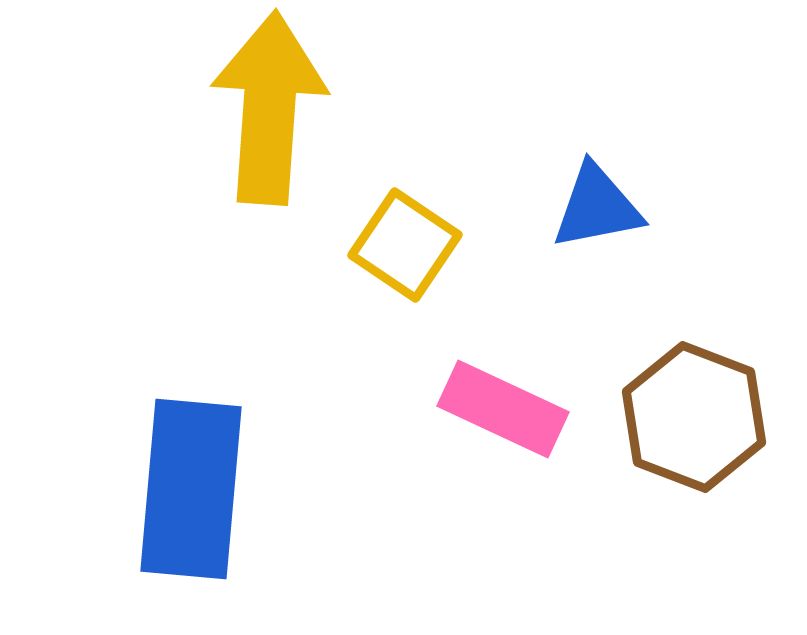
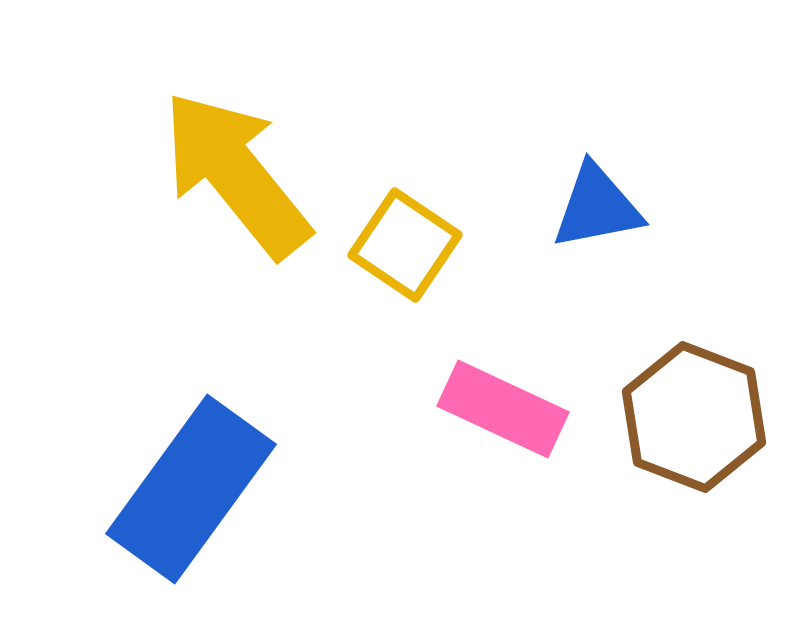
yellow arrow: moved 33 px left, 66 px down; rotated 43 degrees counterclockwise
blue rectangle: rotated 31 degrees clockwise
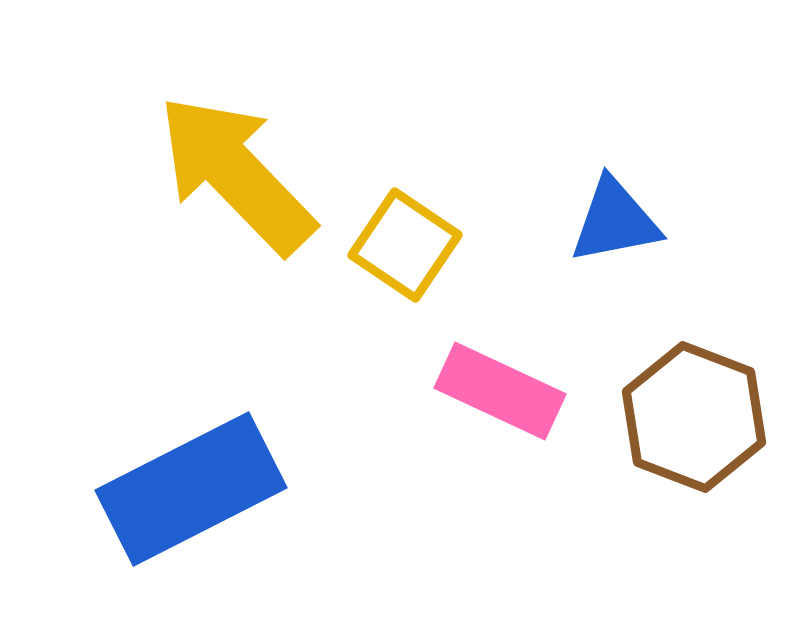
yellow arrow: rotated 5 degrees counterclockwise
blue triangle: moved 18 px right, 14 px down
pink rectangle: moved 3 px left, 18 px up
blue rectangle: rotated 27 degrees clockwise
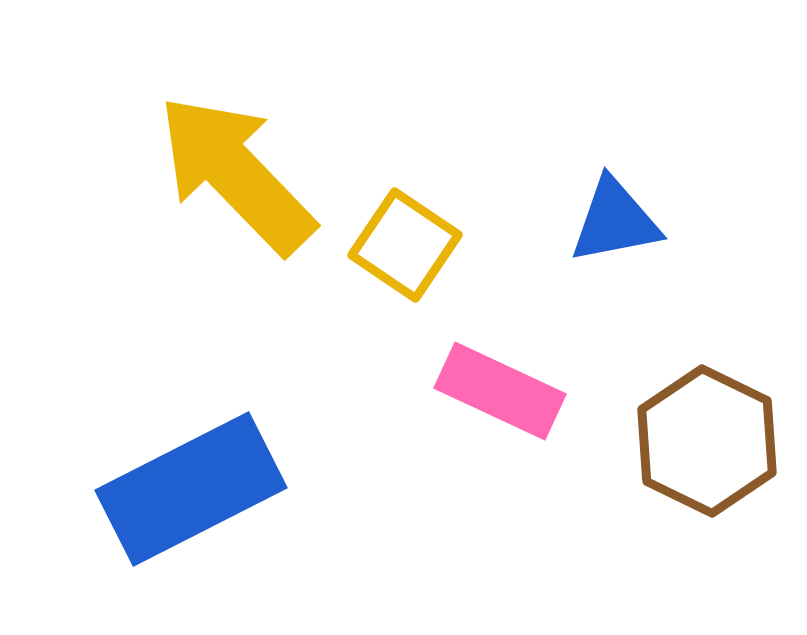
brown hexagon: moved 13 px right, 24 px down; rotated 5 degrees clockwise
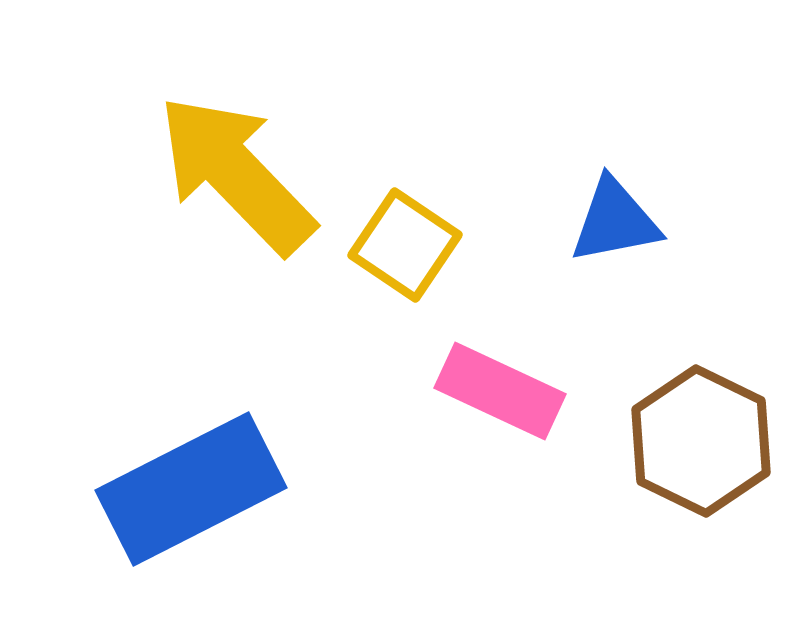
brown hexagon: moved 6 px left
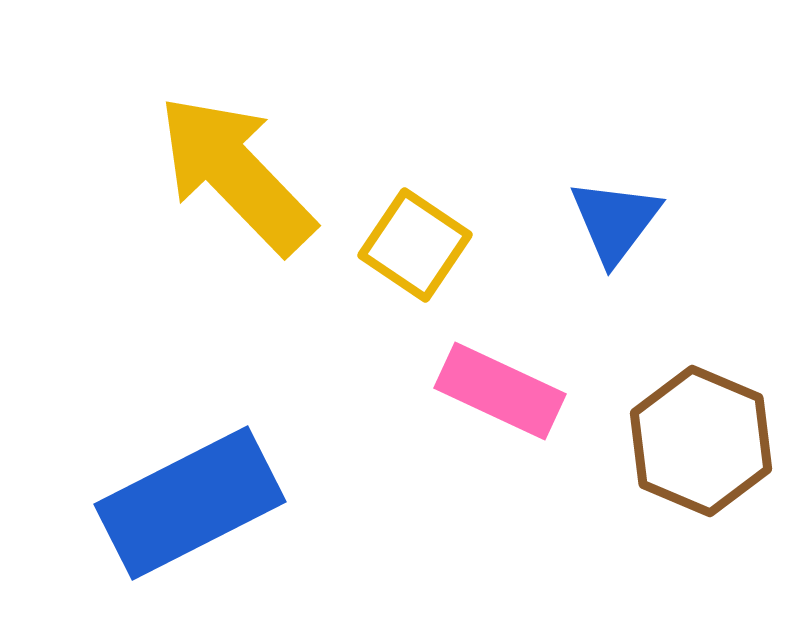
blue triangle: rotated 42 degrees counterclockwise
yellow square: moved 10 px right
brown hexagon: rotated 3 degrees counterclockwise
blue rectangle: moved 1 px left, 14 px down
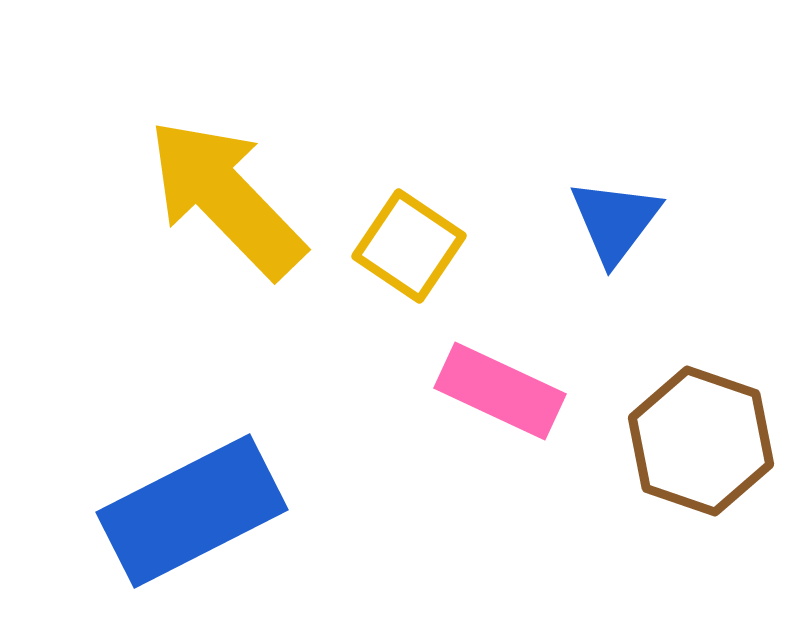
yellow arrow: moved 10 px left, 24 px down
yellow square: moved 6 px left, 1 px down
brown hexagon: rotated 4 degrees counterclockwise
blue rectangle: moved 2 px right, 8 px down
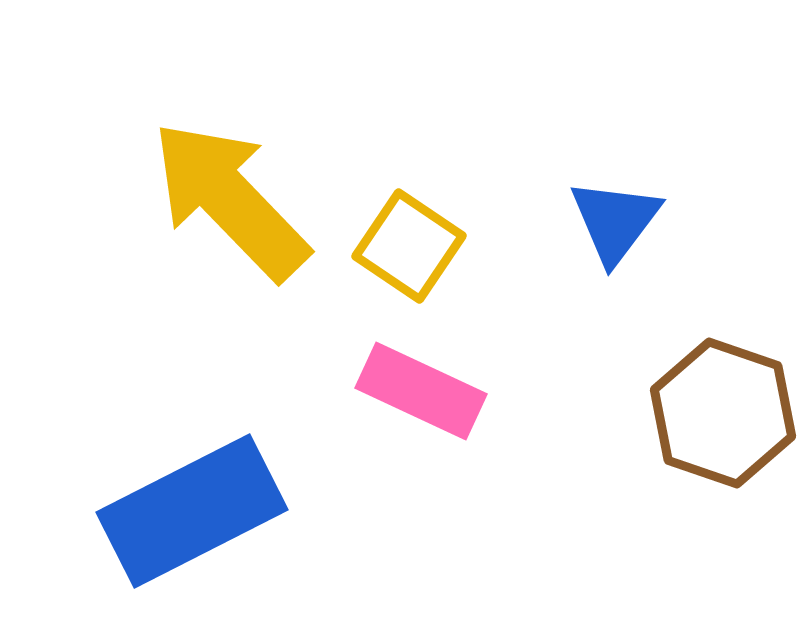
yellow arrow: moved 4 px right, 2 px down
pink rectangle: moved 79 px left
brown hexagon: moved 22 px right, 28 px up
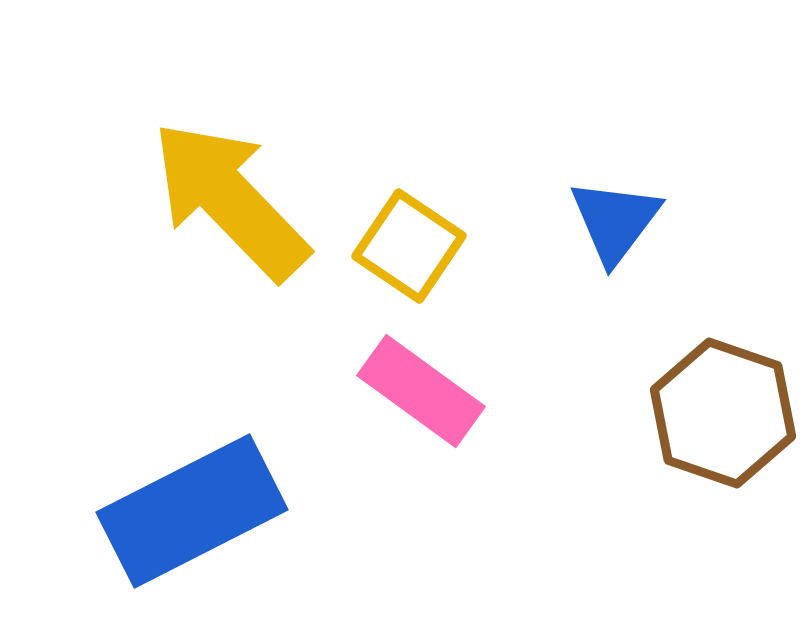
pink rectangle: rotated 11 degrees clockwise
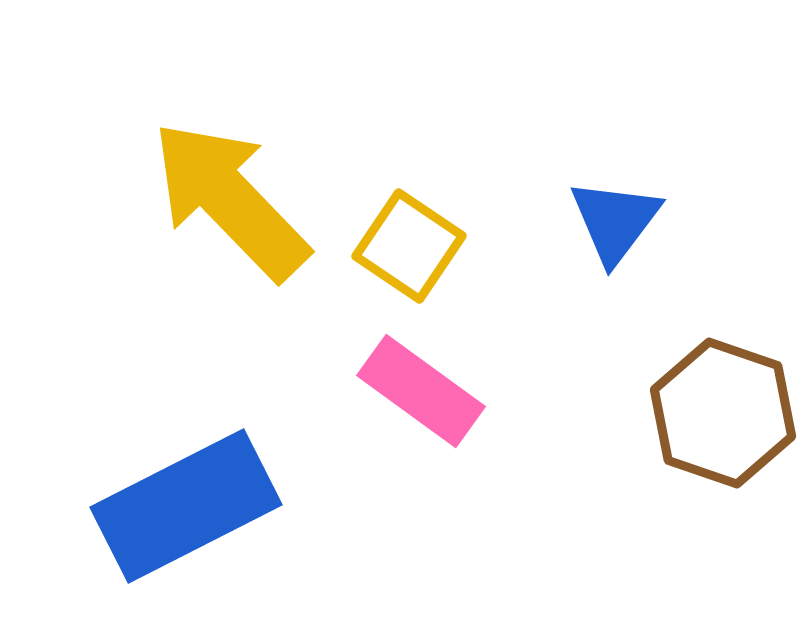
blue rectangle: moved 6 px left, 5 px up
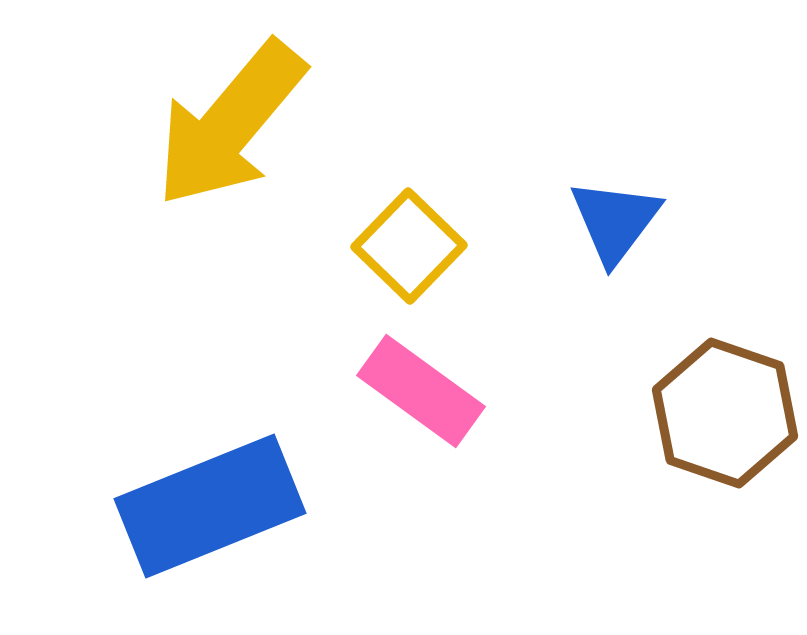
yellow arrow: moved 76 px up; rotated 96 degrees counterclockwise
yellow square: rotated 10 degrees clockwise
brown hexagon: moved 2 px right
blue rectangle: moved 24 px right; rotated 5 degrees clockwise
